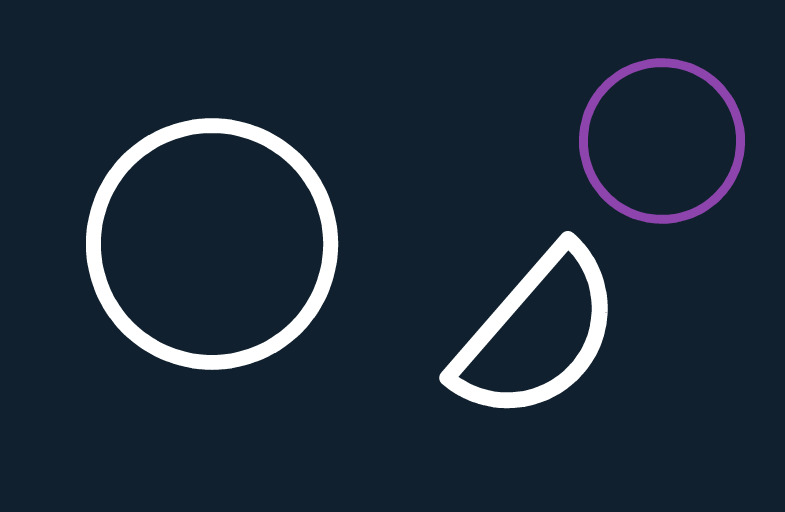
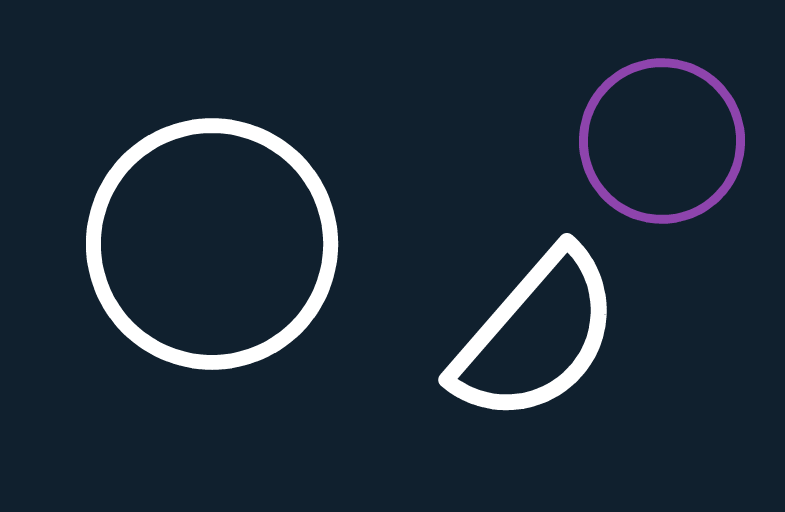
white semicircle: moved 1 px left, 2 px down
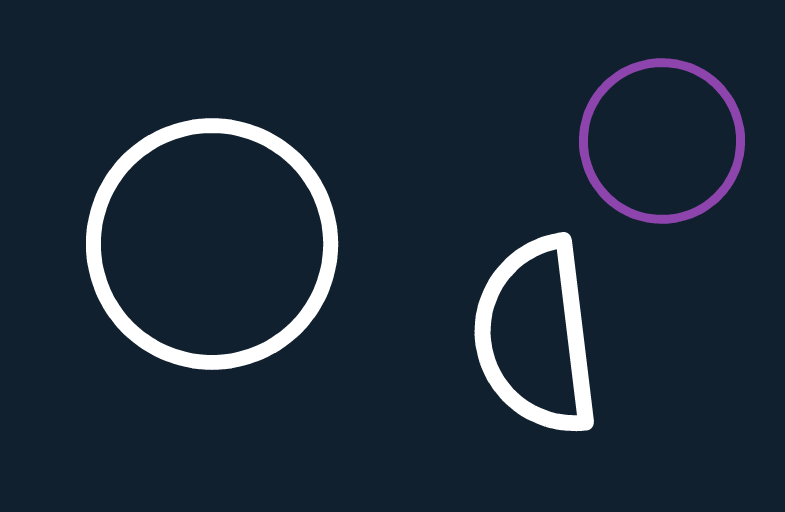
white semicircle: rotated 132 degrees clockwise
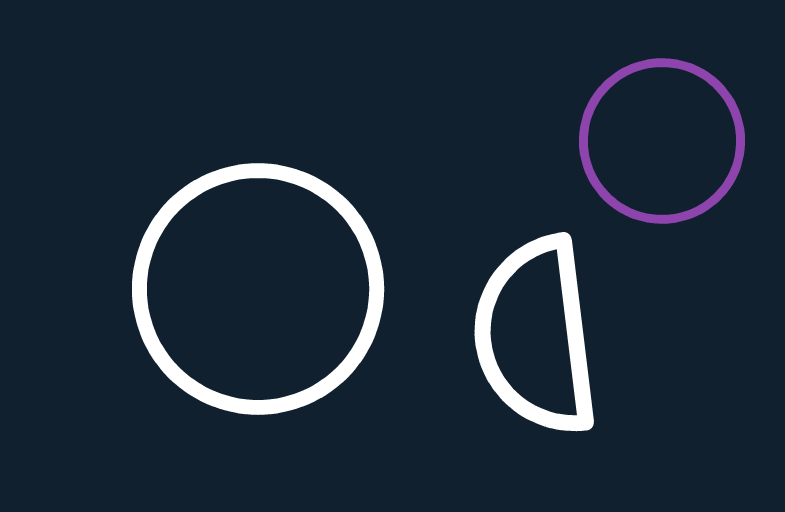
white circle: moved 46 px right, 45 px down
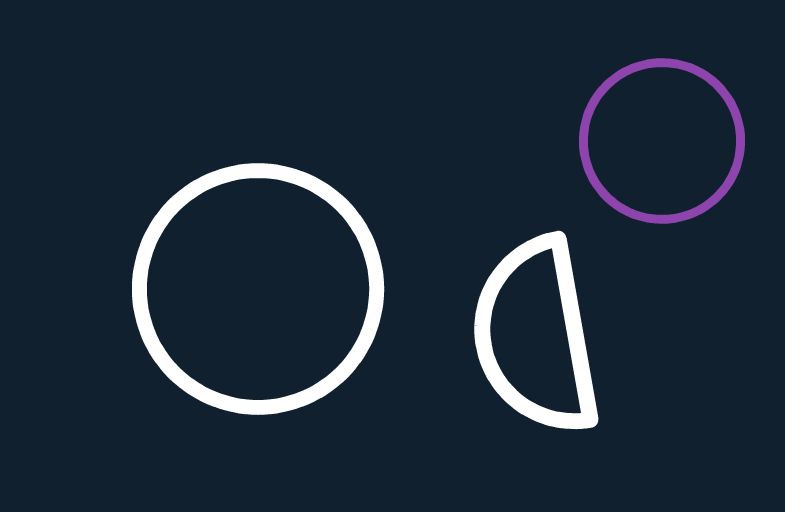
white semicircle: rotated 3 degrees counterclockwise
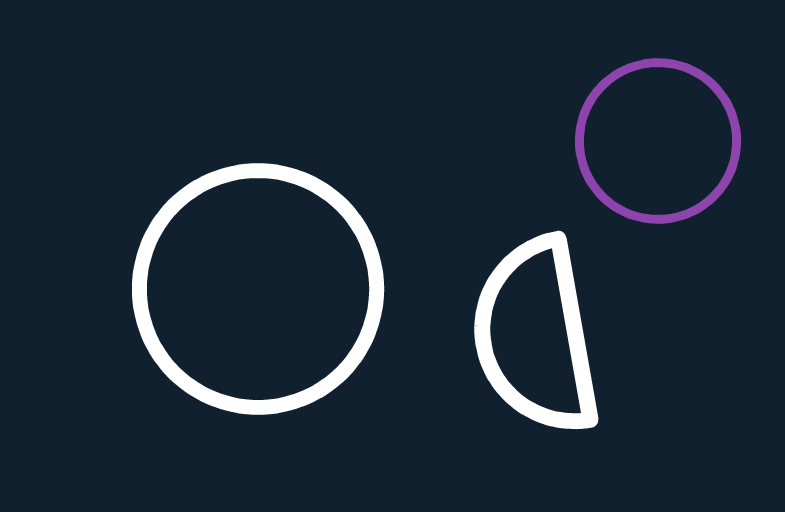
purple circle: moved 4 px left
